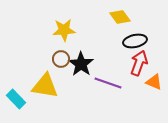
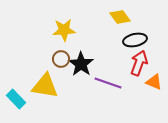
black ellipse: moved 1 px up
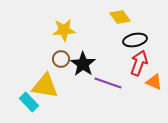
black star: moved 2 px right
cyan rectangle: moved 13 px right, 3 px down
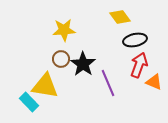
red arrow: moved 2 px down
purple line: rotated 48 degrees clockwise
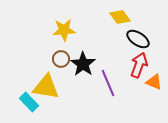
black ellipse: moved 3 px right, 1 px up; rotated 45 degrees clockwise
yellow triangle: moved 1 px right, 1 px down
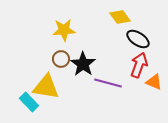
purple line: rotated 52 degrees counterclockwise
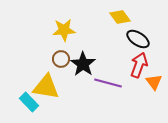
orange triangle: rotated 30 degrees clockwise
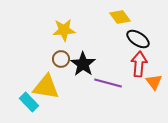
red arrow: moved 1 px up; rotated 15 degrees counterclockwise
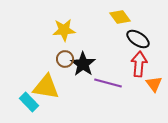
brown circle: moved 4 px right
orange triangle: moved 2 px down
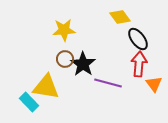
black ellipse: rotated 20 degrees clockwise
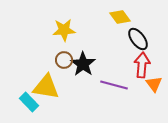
brown circle: moved 1 px left, 1 px down
red arrow: moved 3 px right, 1 px down
purple line: moved 6 px right, 2 px down
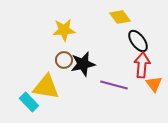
black ellipse: moved 2 px down
black star: rotated 25 degrees clockwise
